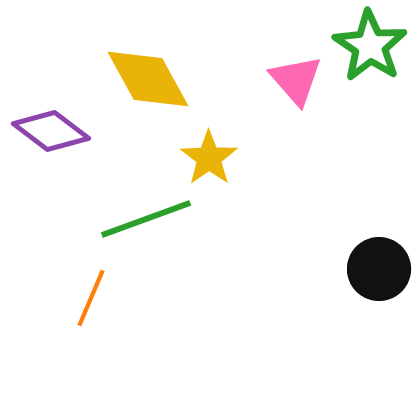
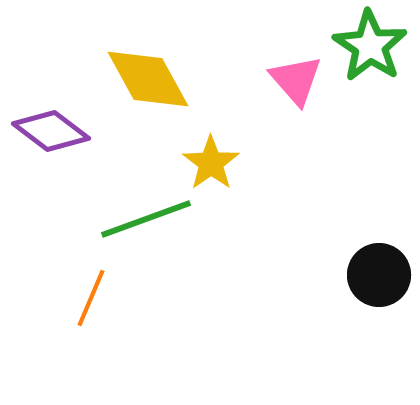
yellow star: moved 2 px right, 5 px down
black circle: moved 6 px down
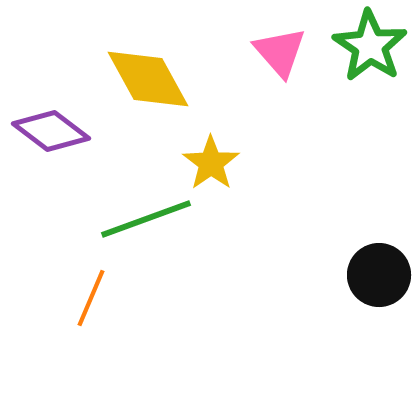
pink triangle: moved 16 px left, 28 px up
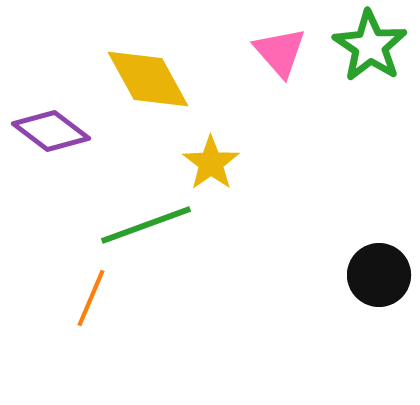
green line: moved 6 px down
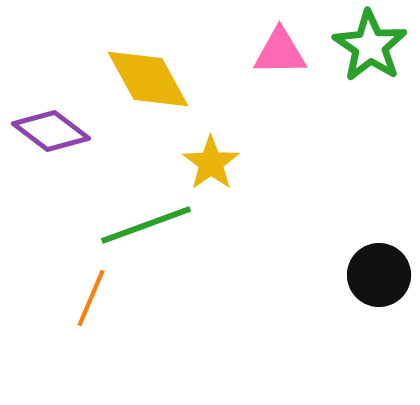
pink triangle: rotated 50 degrees counterclockwise
